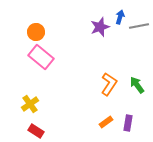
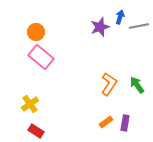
purple rectangle: moved 3 px left
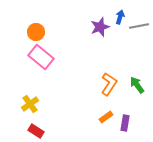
orange rectangle: moved 5 px up
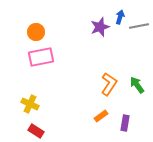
pink rectangle: rotated 50 degrees counterclockwise
yellow cross: rotated 30 degrees counterclockwise
orange rectangle: moved 5 px left, 1 px up
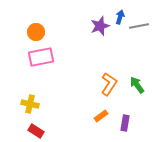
purple star: moved 1 px up
yellow cross: rotated 12 degrees counterclockwise
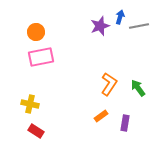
green arrow: moved 1 px right, 3 px down
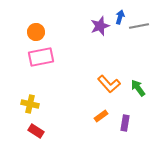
orange L-shape: rotated 105 degrees clockwise
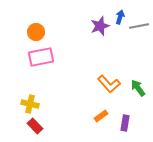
red rectangle: moved 1 px left, 5 px up; rotated 14 degrees clockwise
